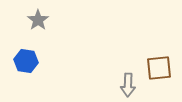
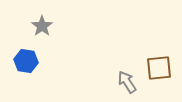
gray star: moved 4 px right, 6 px down
gray arrow: moved 1 px left, 3 px up; rotated 145 degrees clockwise
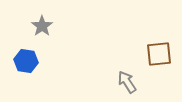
brown square: moved 14 px up
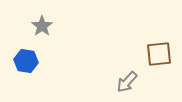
gray arrow: rotated 105 degrees counterclockwise
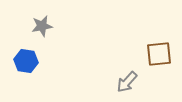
gray star: rotated 25 degrees clockwise
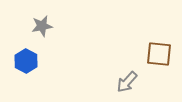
brown square: rotated 12 degrees clockwise
blue hexagon: rotated 20 degrees clockwise
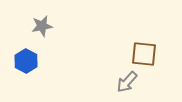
brown square: moved 15 px left
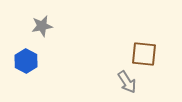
gray arrow: rotated 75 degrees counterclockwise
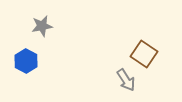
brown square: rotated 28 degrees clockwise
gray arrow: moved 1 px left, 2 px up
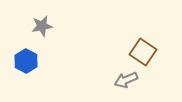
brown square: moved 1 px left, 2 px up
gray arrow: rotated 100 degrees clockwise
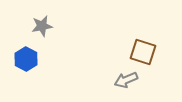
brown square: rotated 16 degrees counterclockwise
blue hexagon: moved 2 px up
